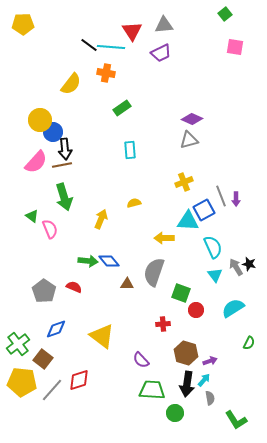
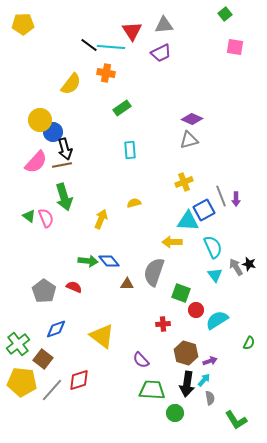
black arrow at (65, 149): rotated 10 degrees counterclockwise
green triangle at (32, 216): moved 3 px left
pink semicircle at (50, 229): moved 4 px left, 11 px up
yellow arrow at (164, 238): moved 8 px right, 4 px down
cyan semicircle at (233, 308): moved 16 px left, 12 px down
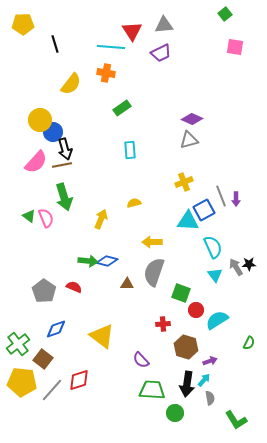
black line at (89, 45): moved 34 px left, 1 px up; rotated 36 degrees clockwise
yellow arrow at (172, 242): moved 20 px left
blue diamond at (109, 261): moved 2 px left; rotated 35 degrees counterclockwise
black star at (249, 264): rotated 16 degrees counterclockwise
brown hexagon at (186, 353): moved 6 px up
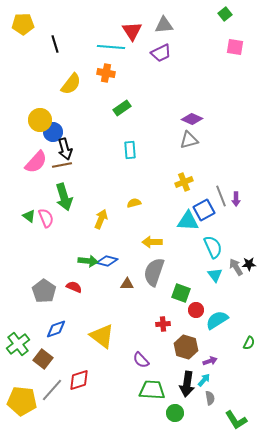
yellow pentagon at (22, 382): moved 19 px down
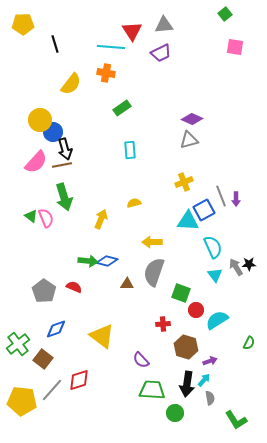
green triangle at (29, 216): moved 2 px right
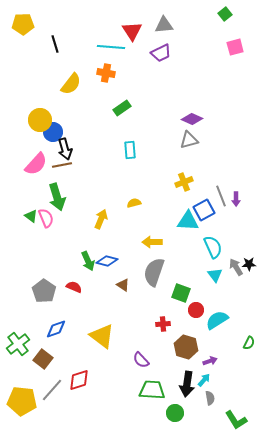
pink square at (235, 47): rotated 24 degrees counterclockwise
pink semicircle at (36, 162): moved 2 px down
green arrow at (64, 197): moved 7 px left
green arrow at (88, 261): rotated 60 degrees clockwise
brown triangle at (127, 284): moved 4 px left, 1 px down; rotated 32 degrees clockwise
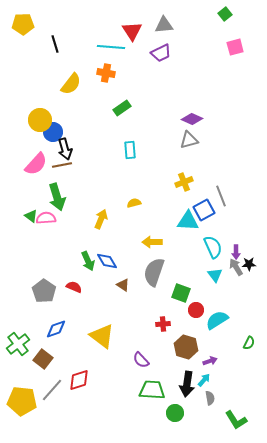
purple arrow at (236, 199): moved 53 px down
pink semicircle at (46, 218): rotated 72 degrees counterclockwise
blue diamond at (107, 261): rotated 45 degrees clockwise
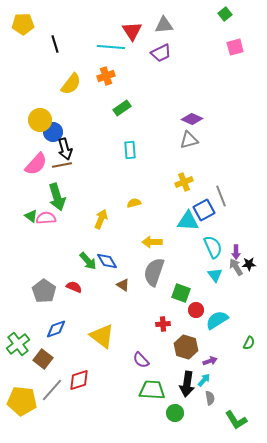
orange cross at (106, 73): moved 3 px down; rotated 30 degrees counterclockwise
green arrow at (88, 261): rotated 18 degrees counterclockwise
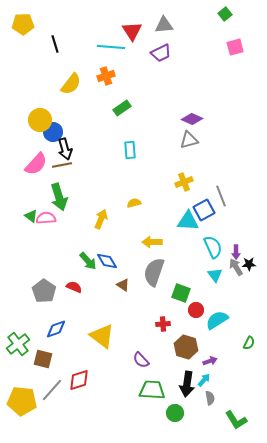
green arrow at (57, 197): moved 2 px right
brown square at (43, 359): rotated 24 degrees counterclockwise
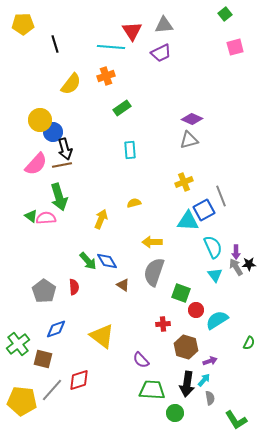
red semicircle at (74, 287): rotated 63 degrees clockwise
